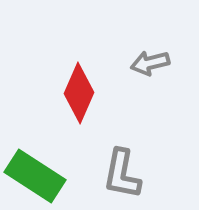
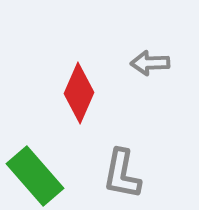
gray arrow: rotated 12 degrees clockwise
green rectangle: rotated 16 degrees clockwise
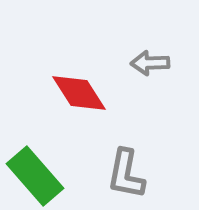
red diamond: rotated 56 degrees counterclockwise
gray L-shape: moved 4 px right
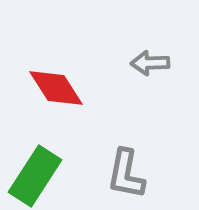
red diamond: moved 23 px left, 5 px up
green rectangle: rotated 74 degrees clockwise
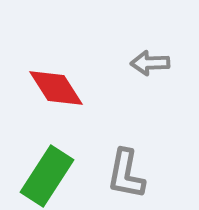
green rectangle: moved 12 px right
